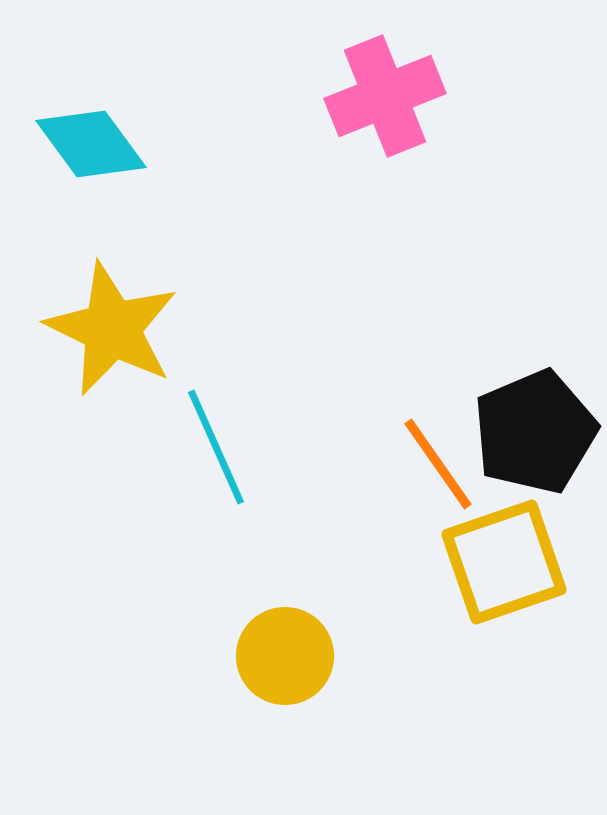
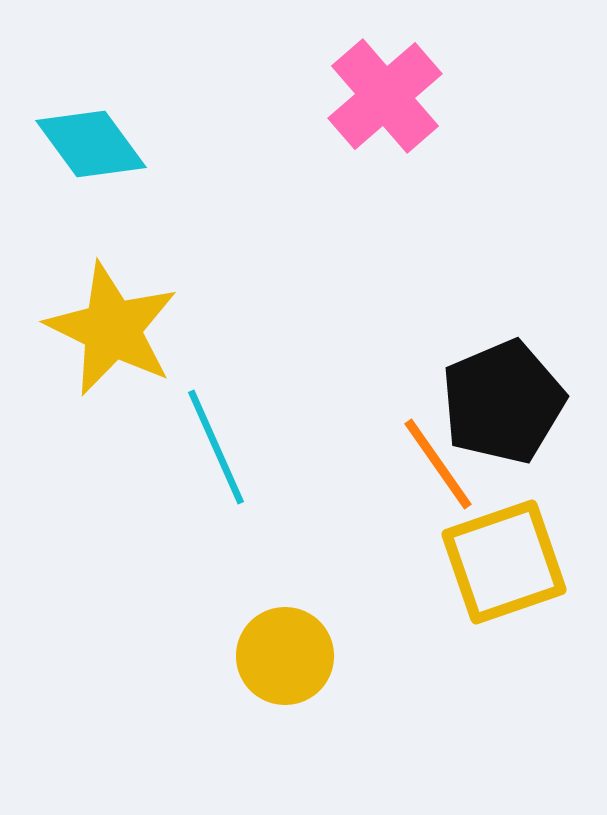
pink cross: rotated 19 degrees counterclockwise
black pentagon: moved 32 px left, 30 px up
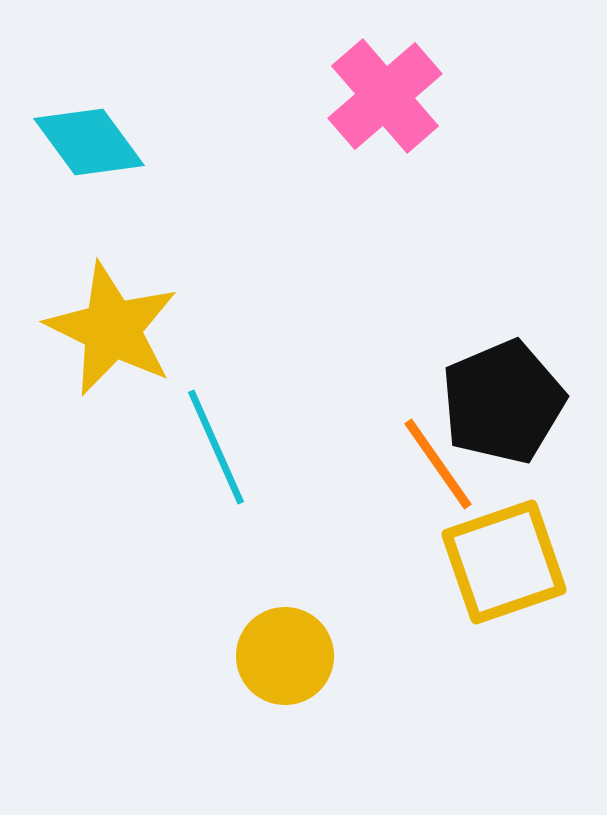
cyan diamond: moved 2 px left, 2 px up
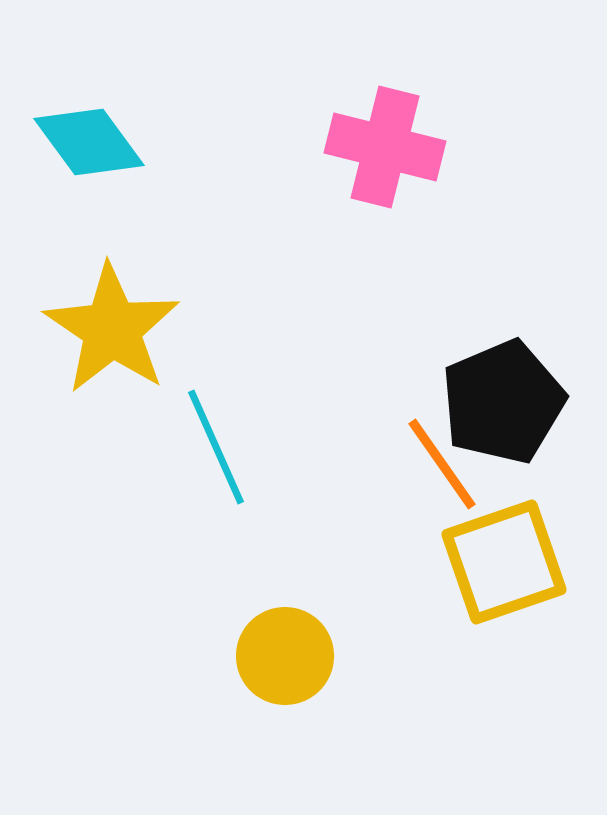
pink cross: moved 51 px down; rotated 35 degrees counterclockwise
yellow star: rotated 8 degrees clockwise
orange line: moved 4 px right
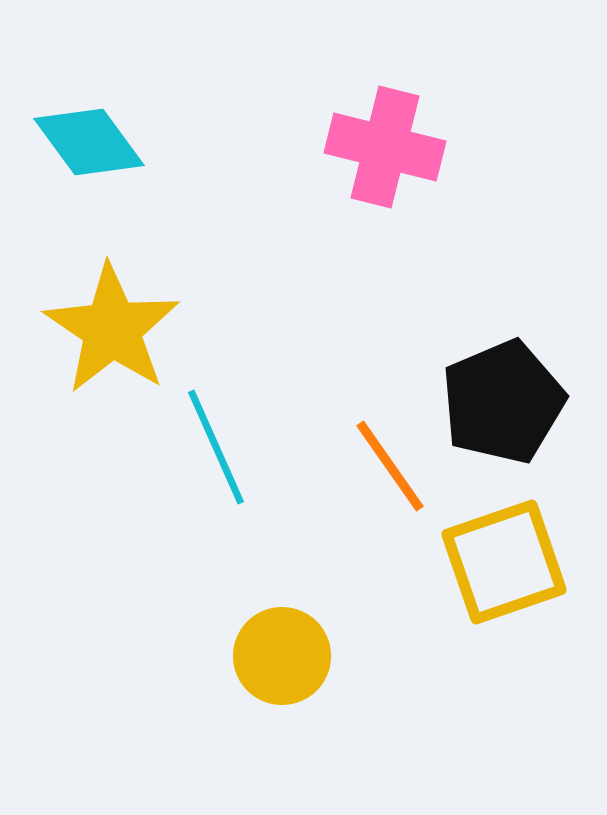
orange line: moved 52 px left, 2 px down
yellow circle: moved 3 px left
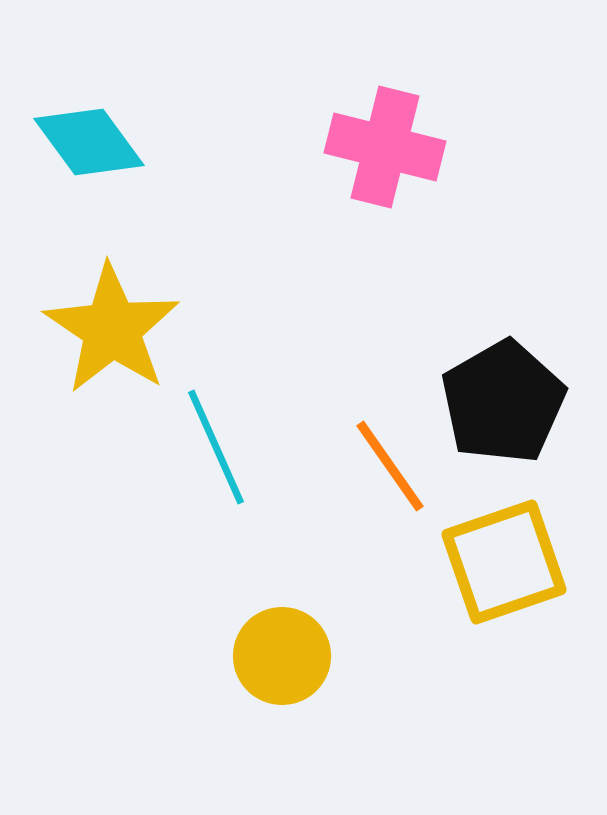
black pentagon: rotated 7 degrees counterclockwise
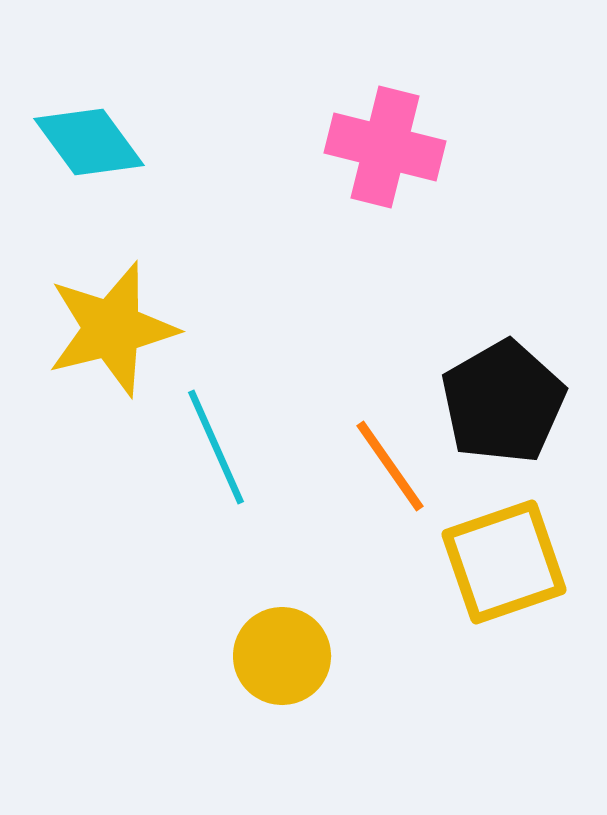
yellow star: rotated 24 degrees clockwise
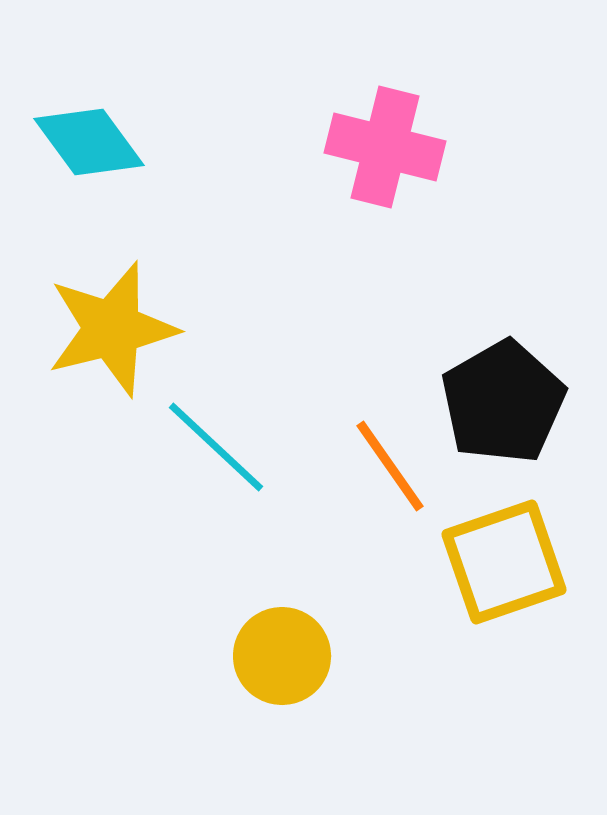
cyan line: rotated 23 degrees counterclockwise
